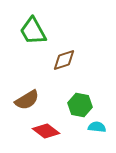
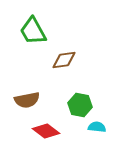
brown diamond: rotated 10 degrees clockwise
brown semicircle: rotated 20 degrees clockwise
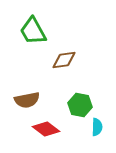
cyan semicircle: rotated 84 degrees clockwise
red diamond: moved 2 px up
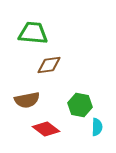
green trapezoid: moved 2 px down; rotated 124 degrees clockwise
brown diamond: moved 15 px left, 5 px down
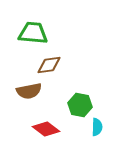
brown semicircle: moved 2 px right, 9 px up
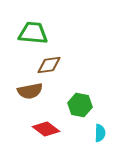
brown semicircle: moved 1 px right
cyan semicircle: moved 3 px right, 6 px down
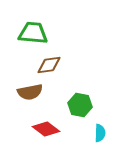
brown semicircle: moved 1 px down
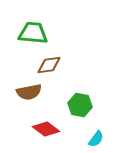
brown semicircle: moved 1 px left
cyan semicircle: moved 4 px left, 6 px down; rotated 36 degrees clockwise
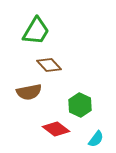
green trapezoid: moved 3 px right, 2 px up; rotated 116 degrees clockwise
brown diamond: rotated 55 degrees clockwise
green hexagon: rotated 15 degrees clockwise
red diamond: moved 10 px right
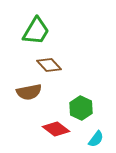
green hexagon: moved 1 px right, 3 px down
